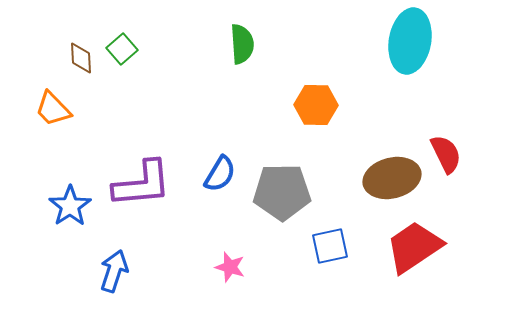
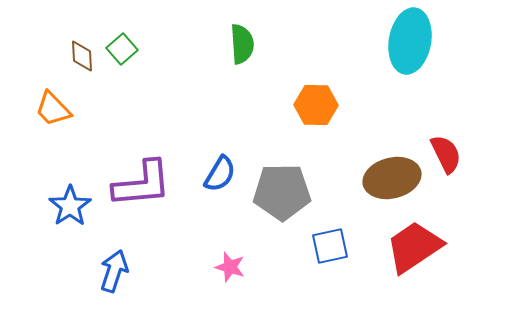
brown diamond: moved 1 px right, 2 px up
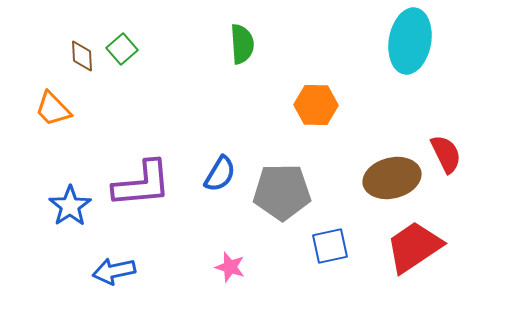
blue arrow: rotated 120 degrees counterclockwise
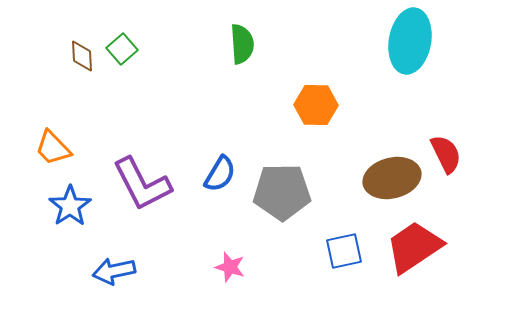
orange trapezoid: moved 39 px down
purple L-shape: rotated 68 degrees clockwise
blue square: moved 14 px right, 5 px down
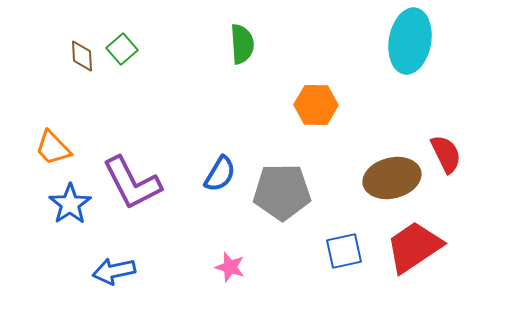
purple L-shape: moved 10 px left, 1 px up
blue star: moved 2 px up
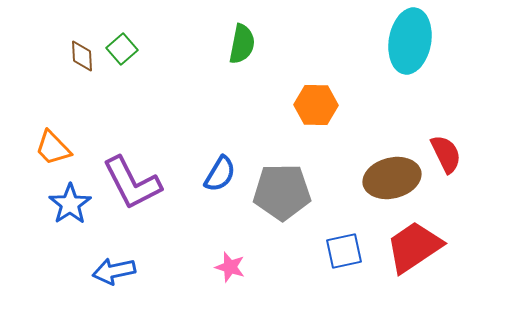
green semicircle: rotated 15 degrees clockwise
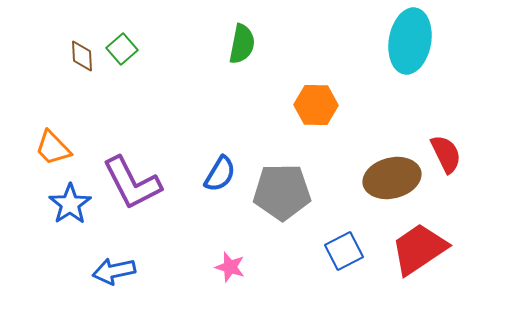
red trapezoid: moved 5 px right, 2 px down
blue square: rotated 15 degrees counterclockwise
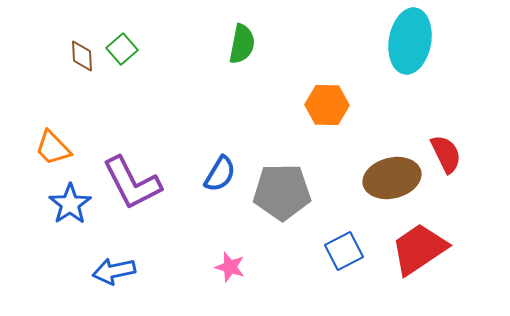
orange hexagon: moved 11 px right
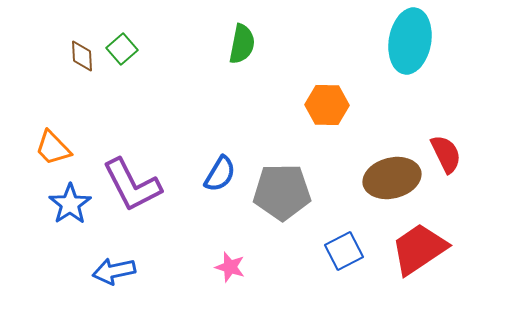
purple L-shape: moved 2 px down
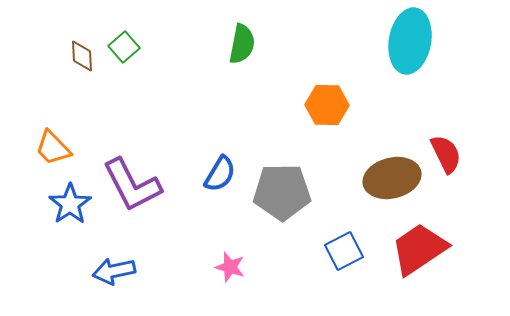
green square: moved 2 px right, 2 px up
